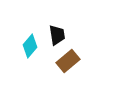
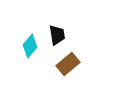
brown rectangle: moved 3 px down
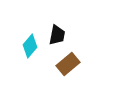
black trapezoid: rotated 20 degrees clockwise
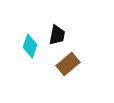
cyan diamond: rotated 20 degrees counterclockwise
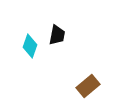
brown rectangle: moved 20 px right, 22 px down
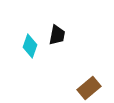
brown rectangle: moved 1 px right, 2 px down
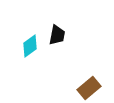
cyan diamond: rotated 35 degrees clockwise
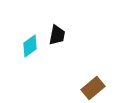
brown rectangle: moved 4 px right
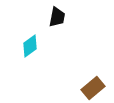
black trapezoid: moved 18 px up
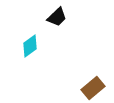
black trapezoid: rotated 35 degrees clockwise
